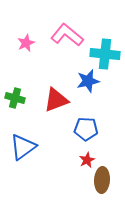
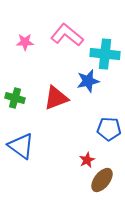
pink star: moved 1 px left, 1 px up; rotated 24 degrees clockwise
red triangle: moved 2 px up
blue pentagon: moved 23 px right
blue triangle: moved 2 px left, 1 px up; rotated 48 degrees counterclockwise
brown ellipse: rotated 35 degrees clockwise
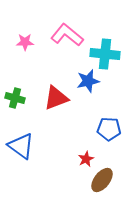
red star: moved 1 px left, 1 px up
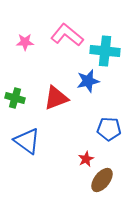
cyan cross: moved 3 px up
blue triangle: moved 6 px right, 5 px up
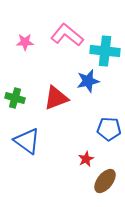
brown ellipse: moved 3 px right, 1 px down
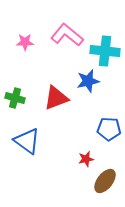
red star: rotated 14 degrees clockwise
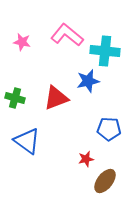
pink star: moved 3 px left; rotated 12 degrees clockwise
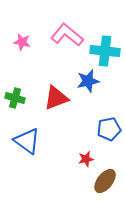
blue pentagon: rotated 15 degrees counterclockwise
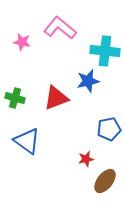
pink L-shape: moved 7 px left, 7 px up
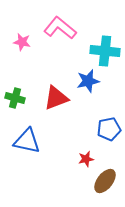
blue triangle: rotated 24 degrees counterclockwise
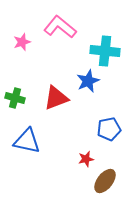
pink L-shape: moved 1 px up
pink star: rotated 30 degrees counterclockwise
blue star: rotated 10 degrees counterclockwise
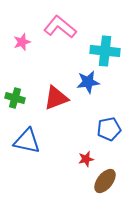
blue star: moved 1 px down; rotated 15 degrees clockwise
